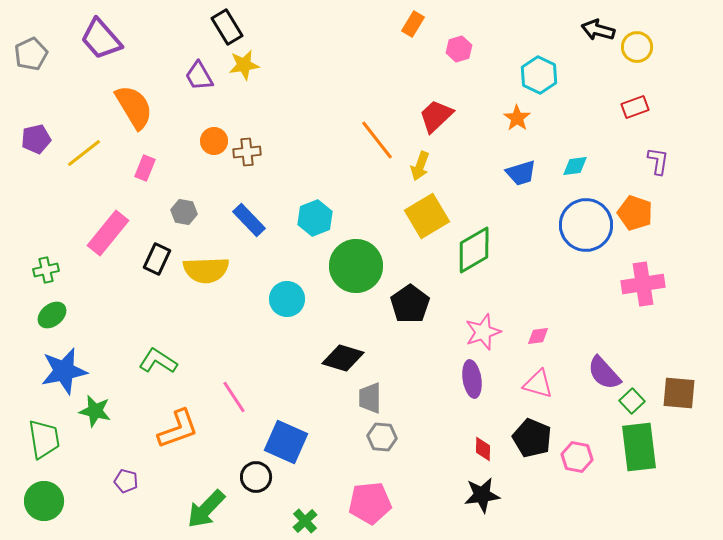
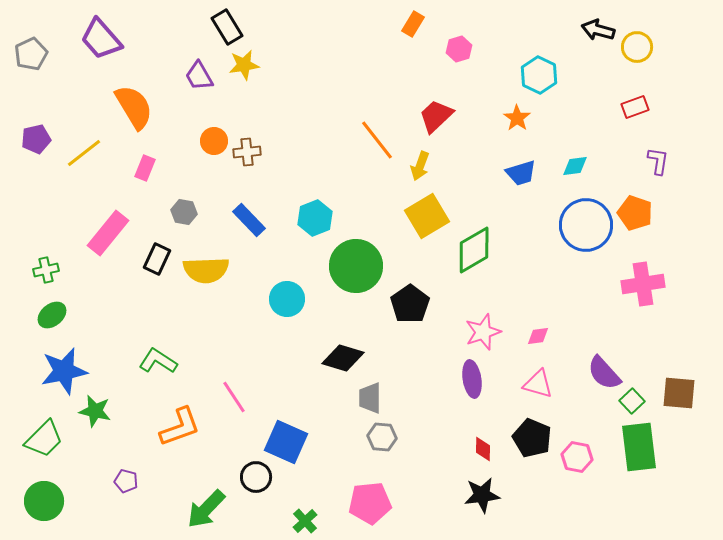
orange L-shape at (178, 429): moved 2 px right, 2 px up
green trapezoid at (44, 439): rotated 54 degrees clockwise
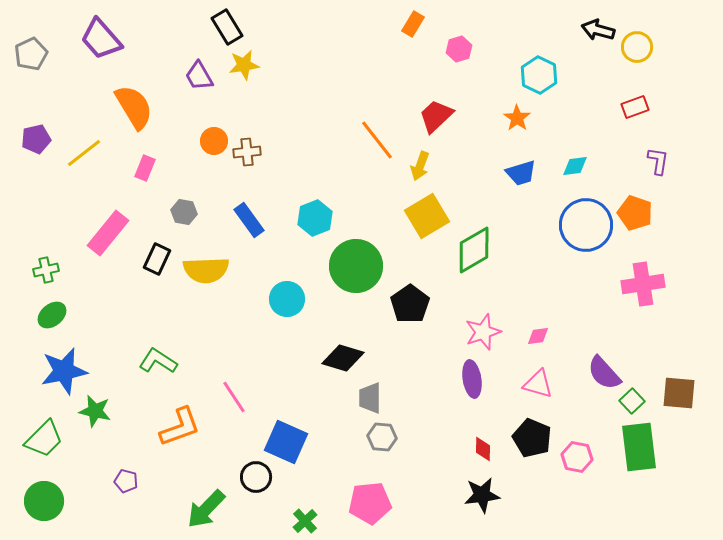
blue rectangle at (249, 220): rotated 8 degrees clockwise
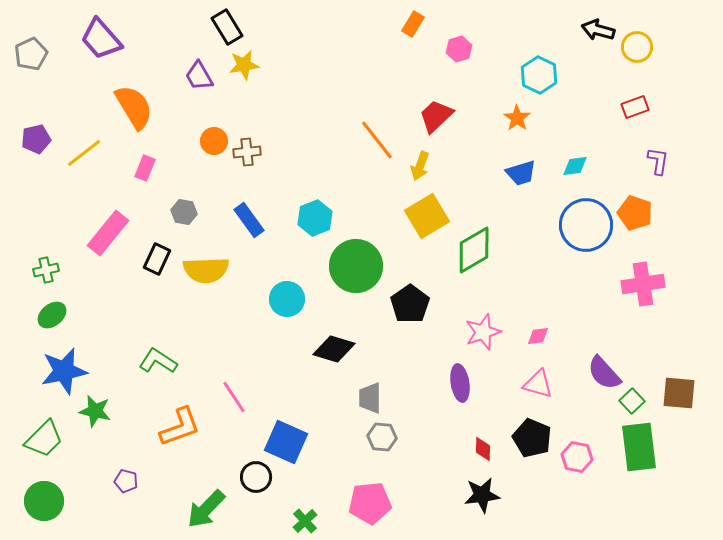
black diamond at (343, 358): moved 9 px left, 9 px up
purple ellipse at (472, 379): moved 12 px left, 4 px down
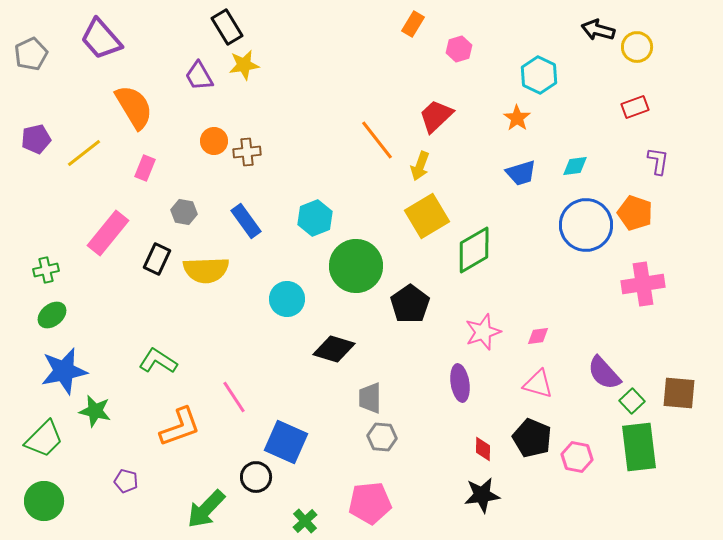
blue rectangle at (249, 220): moved 3 px left, 1 px down
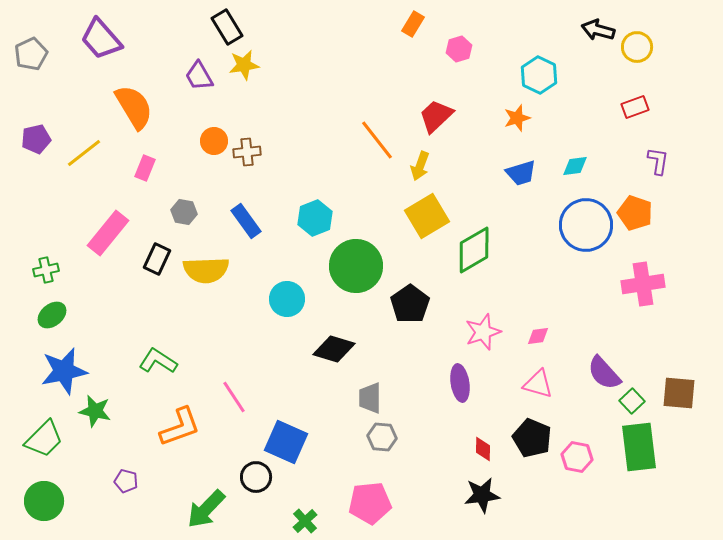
orange star at (517, 118): rotated 20 degrees clockwise
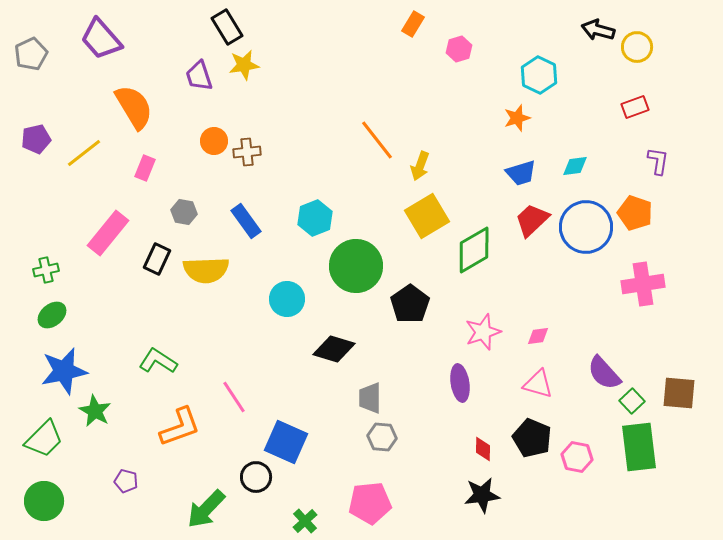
purple trapezoid at (199, 76): rotated 12 degrees clockwise
red trapezoid at (436, 116): moved 96 px right, 104 px down
blue circle at (586, 225): moved 2 px down
green star at (95, 411): rotated 16 degrees clockwise
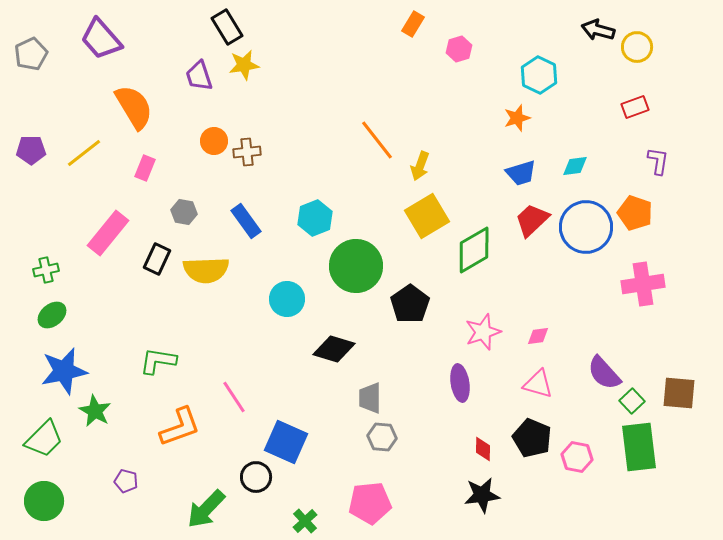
purple pentagon at (36, 139): moved 5 px left, 11 px down; rotated 12 degrees clockwise
green L-shape at (158, 361): rotated 24 degrees counterclockwise
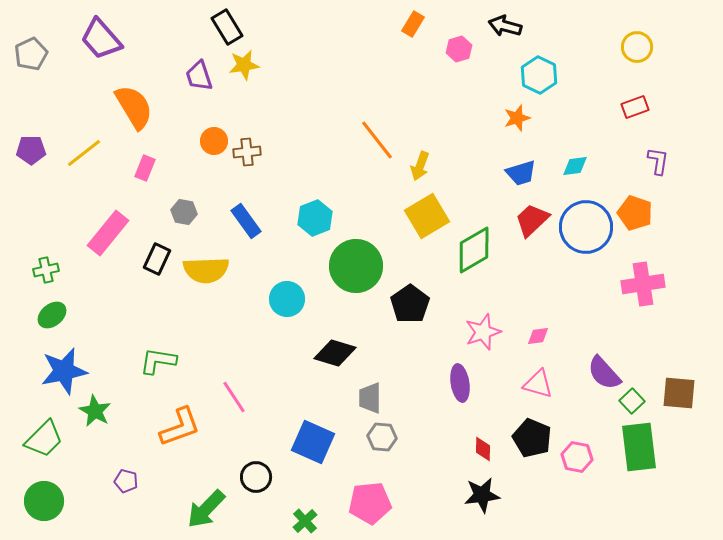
black arrow at (598, 30): moved 93 px left, 4 px up
black diamond at (334, 349): moved 1 px right, 4 px down
blue square at (286, 442): moved 27 px right
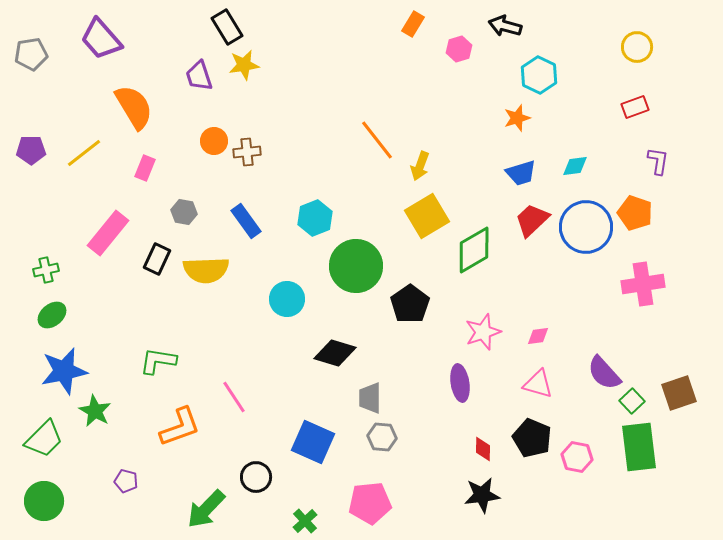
gray pentagon at (31, 54): rotated 16 degrees clockwise
brown square at (679, 393): rotated 24 degrees counterclockwise
